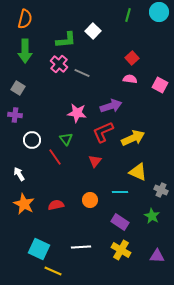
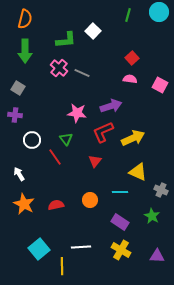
pink cross: moved 4 px down
cyan square: rotated 25 degrees clockwise
yellow line: moved 9 px right, 5 px up; rotated 66 degrees clockwise
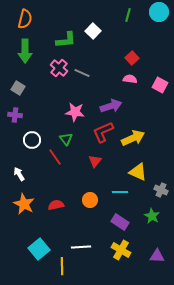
pink star: moved 2 px left, 1 px up
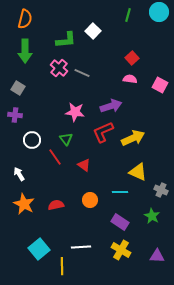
red triangle: moved 11 px left, 4 px down; rotated 32 degrees counterclockwise
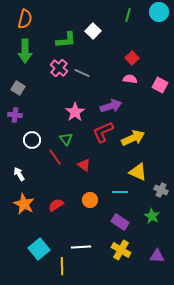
pink star: rotated 30 degrees clockwise
red semicircle: rotated 21 degrees counterclockwise
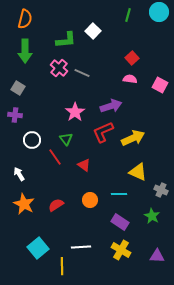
cyan line: moved 1 px left, 2 px down
cyan square: moved 1 px left, 1 px up
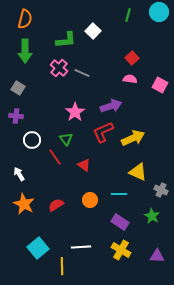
purple cross: moved 1 px right, 1 px down
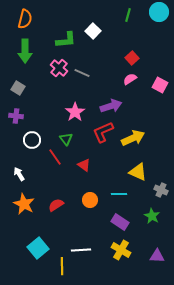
pink semicircle: rotated 40 degrees counterclockwise
white line: moved 3 px down
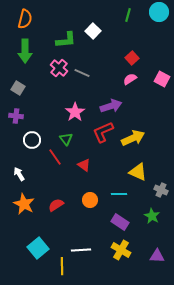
pink square: moved 2 px right, 6 px up
